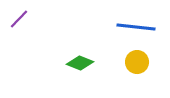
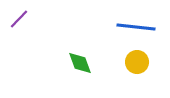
green diamond: rotated 48 degrees clockwise
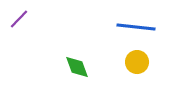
green diamond: moved 3 px left, 4 px down
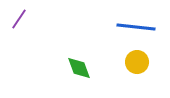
purple line: rotated 10 degrees counterclockwise
green diamond: moved 2 px right, 1 px down
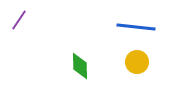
purple line: moved 1 px down
green diamond: moved 1 px right, 2 px up; rotated 20 degrees clockwise
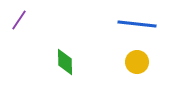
blue line: moved 1 px right, 3 px up
green diamond: moved 15 px left, 4 px up
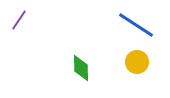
blue line: moved 1 px left, 1 px down; rotated 27 degrees clockwise
green diamond: moved 16 px right, 6 px down
